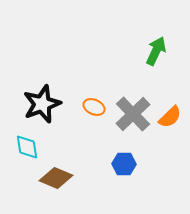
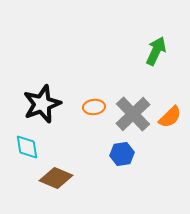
orange ellipse: rotated 30 degrees counterclockwise
blue hexagon: moved 2 px left, 10 px up; rotated 10 degrees counterclockwise
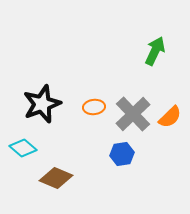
green arrow: moved 1 px left
cyan diamond: moved 4 px left, 1 px down; rotated 40 degrees counterclockwise
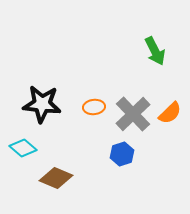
green arrow: rotated 128 degrees clockwise
black star: rotated 27 degrees clockwise
orange semicircle: moved 4 px up
blue hexagon: rotated 10 degrees counterclockwise
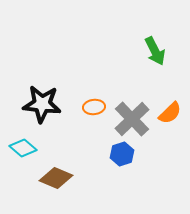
gray cross: moved 1 px left, 5 px down
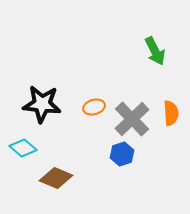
orange ellipse: rotated 10 degrees counterclockwise
orange semicircle: moved 1 px right; rotated 50 degrees counterclockwise
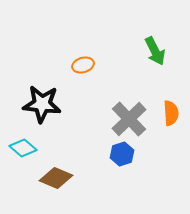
orange ellipse: moved 11 px left, 42 px up
gray cross: moved 3 px left
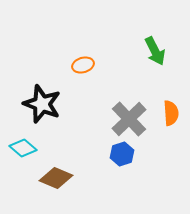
black star: rotated 15 degrees clockwise
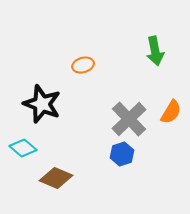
green arrow: rotated 16 degrees clockwise
orange semicircle: moved 1 px up; rotated 35 degrees clockwise
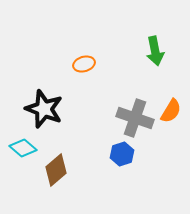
orange ellipse: moved 1 px right, 1 px up
black star: moved 2 px right, 5 px down
orange semicircle: moved 1 px up
gray cross: moved 6 px right, 1 px up; rotated 27 degrees counterclockwise
brown diamond: moved 8 px up; rotated 64 degrees counterclockwise
